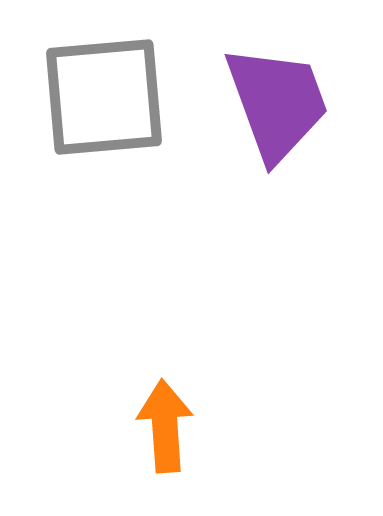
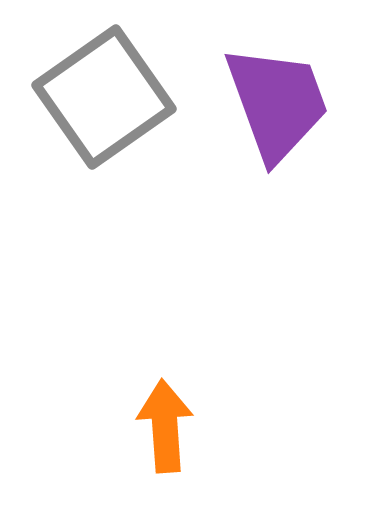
gray square: rotated 30 degrees counterclockwise
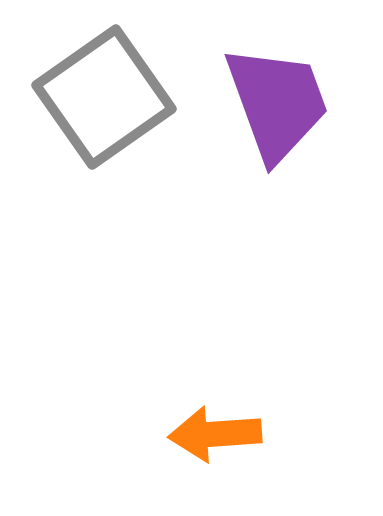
orange arrow: moved 50 px right, 8 px down; rotated 90 degrees counterclockwise
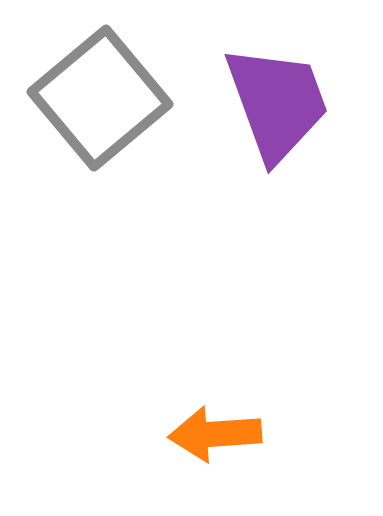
gray square: moved 4 px left, 1 px down; rotated 5 degrees counterclockwise
